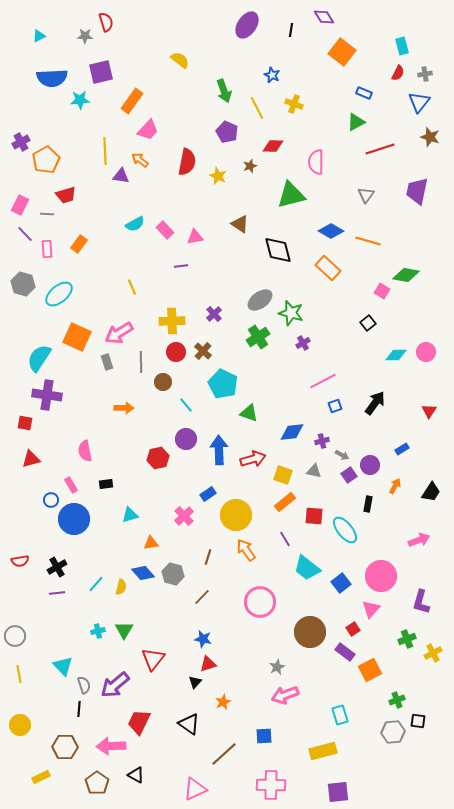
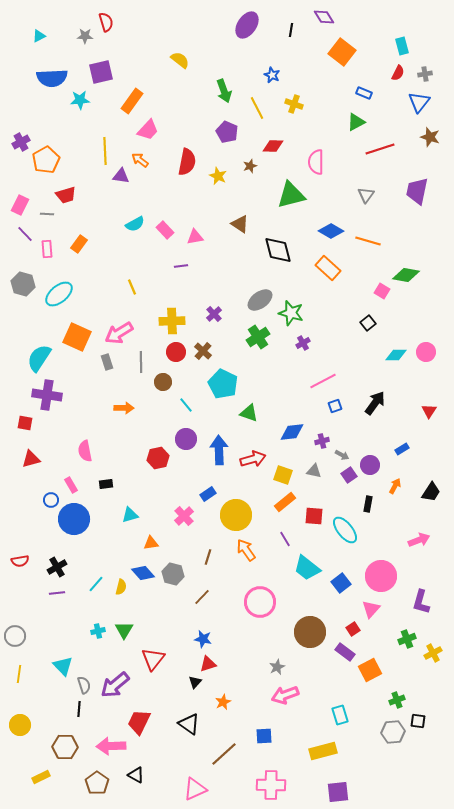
yellow line at (19, 674): rotated 18 degrees clockwise
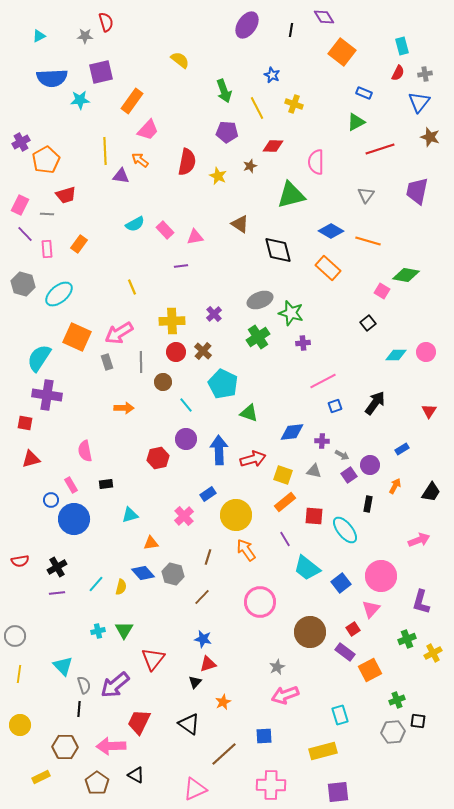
purple pentagon at (227, 132): rotated 20 degrees counterclockwise
gray ellipse at (260, 300): rotated 15 degrees clockwise
purple cross at (303, 343): rotated 24 degrees clockwise
purple cross at (322, 441): rotated 16 degrees clockwise
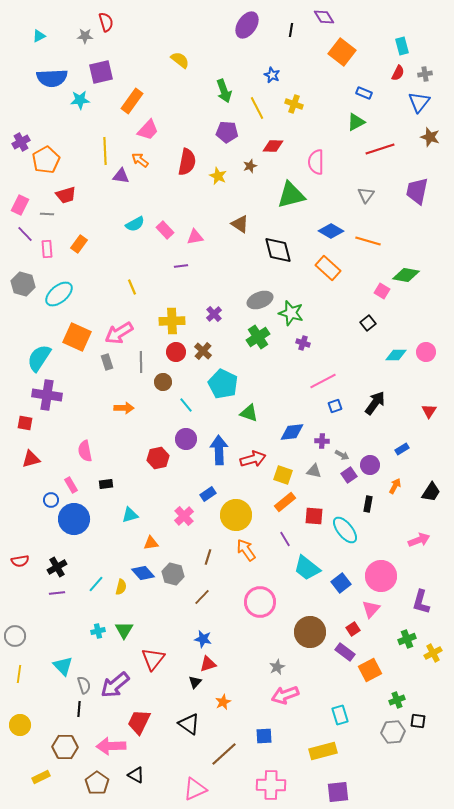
purple cross at (303, 343): rotated 24 degrees clockwise
